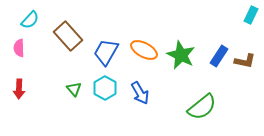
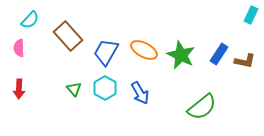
blue rectangle: moved 2 px up
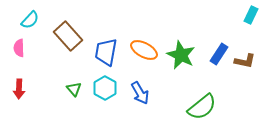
blue trapezoid: rotated 20 degrees counterclockwise
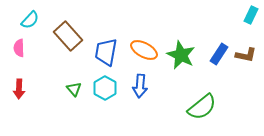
brown L-shape: moved 1 px right, 6 px up
blue arrow: moved 7 px up; rotated 35 degrees clockwise
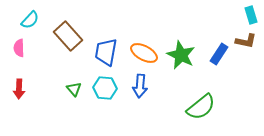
cyan rectangle: rotated 42 degrees counterclockwise
orange ellipse: moved 3 px down
brown L-shape: moved 14 px up
cyan hexagon: rotated 25 degrees counterclockwise
green semicircle: moved 1 px left
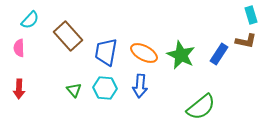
green triangle: moved 1 px down
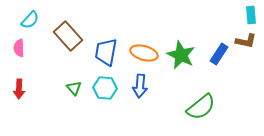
cyan rectangle: rotated 12 degrees clockwise
orange ellipse: rotated 12 degrees counterclockwise
green triangle: moved 2 px up
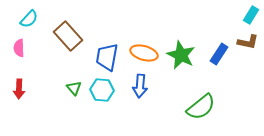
cyan rectangle: rotated 36 degrees clockwise
cyan semicircle: moved 1 px left, 1 px up
brown L-shape: moved 2 px right, 1 px down
blue trapezoid: moved 1 px right, 5 px down
cyan hexagon: moved 3 px left, 2 px down
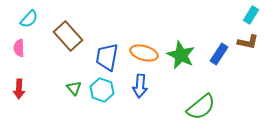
cyan hexagon: rotated 15 degrees clockwise
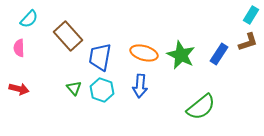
brown L-shape: rotated 30 degrees counterclockwise
blue trapezoid: moved 7 px left
red arrow: rotated 78 degrees counterclockwise
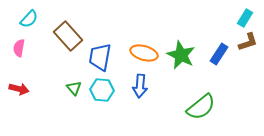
cyan rectangle: moved 6 px left, 3 px down
pink semicircle: rotated 12 degrees clockwise
cyan hexagon: rotated 15 degrees counterclockwise
